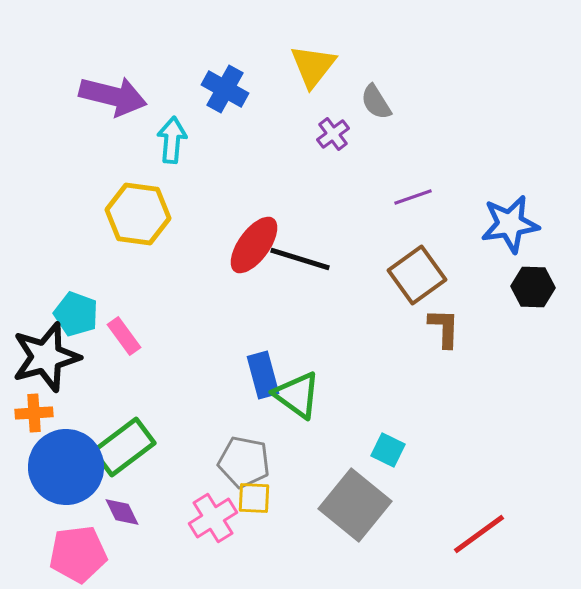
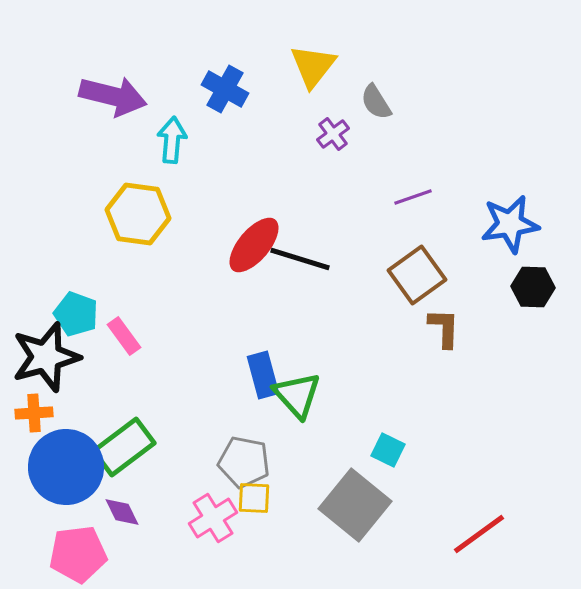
red ellipse: rotated 4 degrees clockwise
green triangle: rotated 12 degrees clockwise
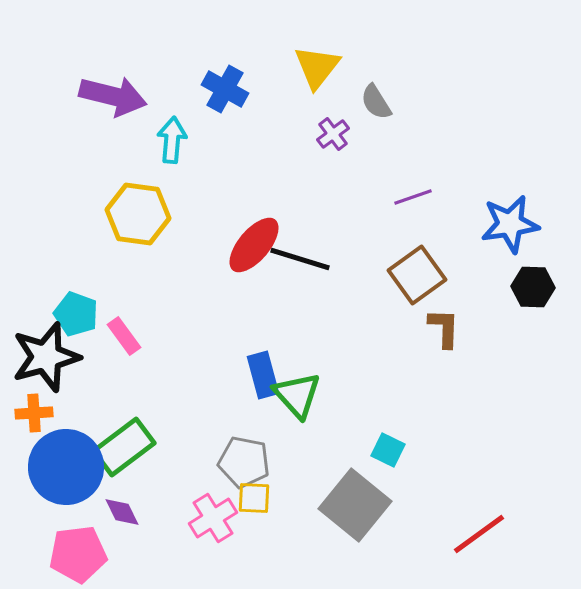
yellow triangle: moved 4 px right, 1 px down
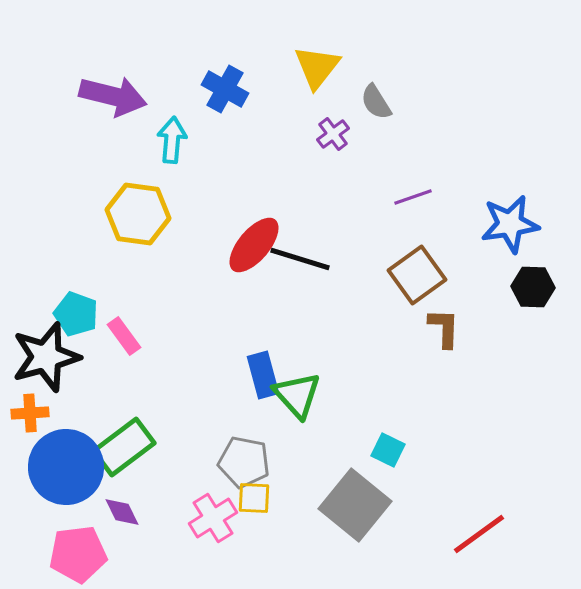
orange cross: moved 4 px left
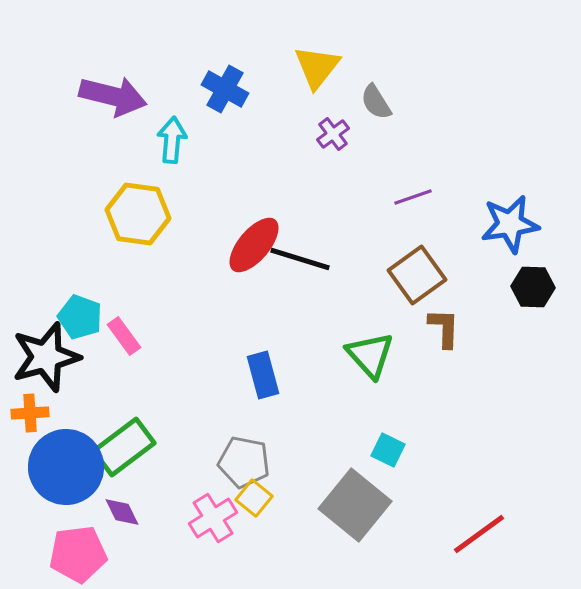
cyan pentagon: moved 4 px right, 3 px down
green triangle: moved 73 px right, 40 px up
yellow square: rotated 36 degrees clockwise
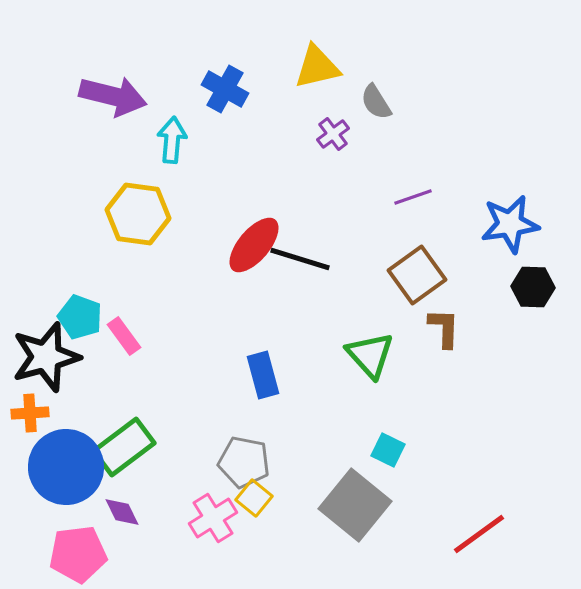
yellow triangle: rotated 39 degrees clockwise
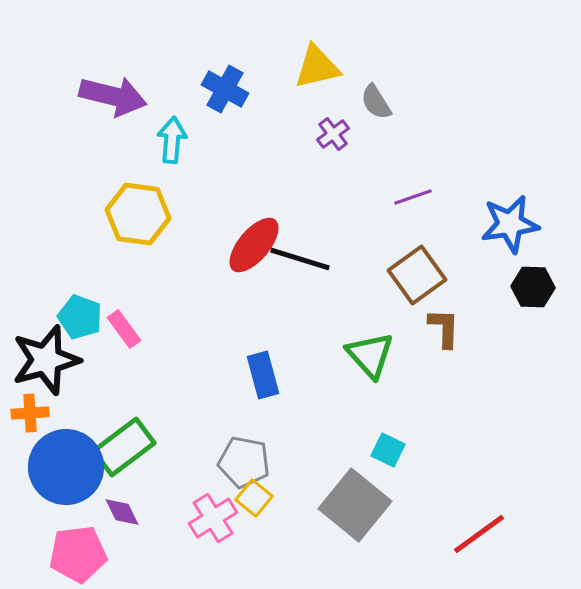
pink rectangle: moved 7 px up
black star: moved 3 px down
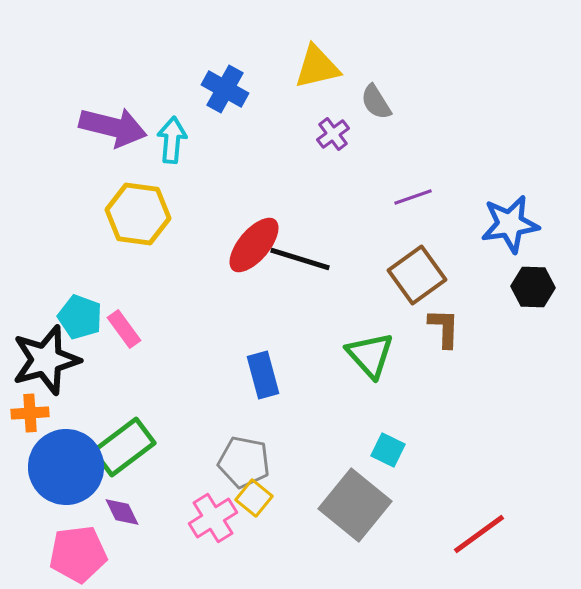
purple arrow: moved 31 px down
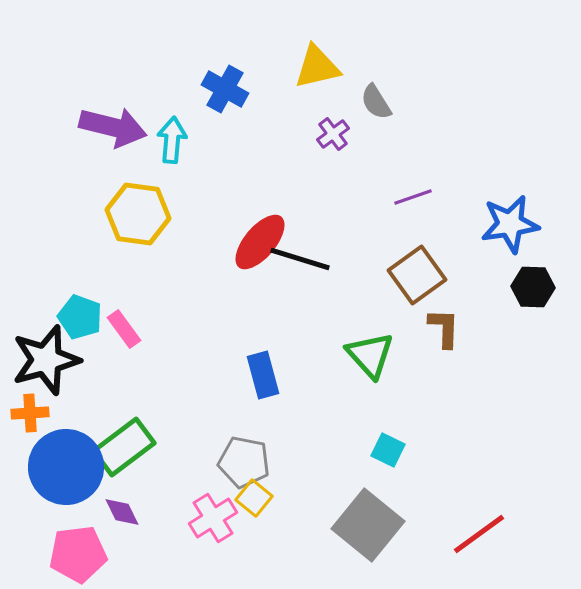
red ellipse: moved 6 px right, 3 px up
gray square: moved 13 px right, 20 px down
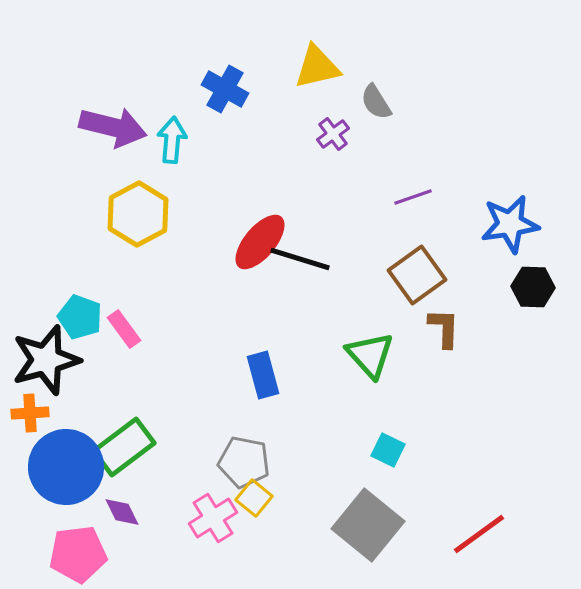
yellow hexagon: rotated 24 degrees clockwise
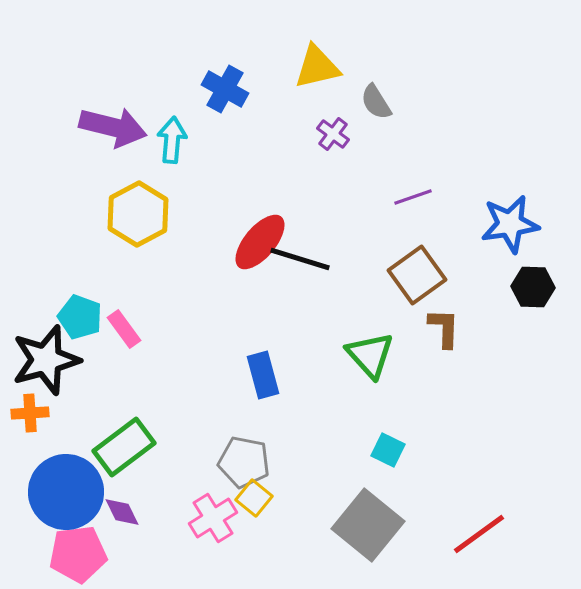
purple cross: rotated 16 degrees counterclockwise
blue circle: moved 25 px down
